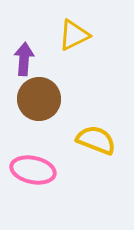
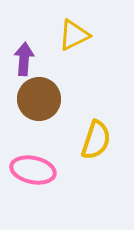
yellow semicircle: rotated 87 degrees clockwise
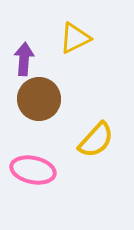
yellow triangle: moved 1 px right, 3 px down
yellow semicircle: rotated 24 degrees clockwise
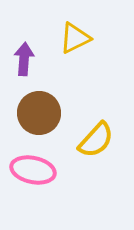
brown circle: moved 14 px down
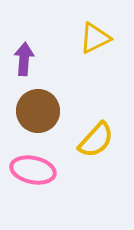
yellow triangle: moved 20 px right
brown circle: moved 1 px left, 2 px up
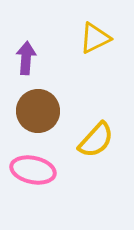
purple arrow: moved 2 px right, 1 px up
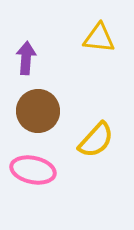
yellow triangle: moved 4 px right; rotated 32 degrees clockwise
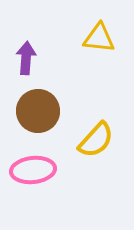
pink ellipse: rotated 18 degrees counterclockwise
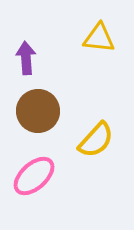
purple arrow: rotated 8 degrees counterclockwise
pink ellipse: moved 1 px right, 6 px down; rotated 36 degrees counterclockwise
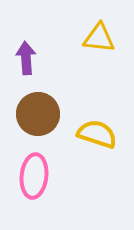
brown circle: moved 3 px down
yellow semicircle: moved 1 px right, 6 px up; rotated 114 degrees counterclockwise
pink ellipse: rotated 42 degrees counterclockwise
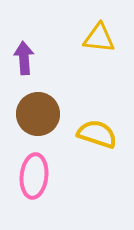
purple arrow: moved 2 px left
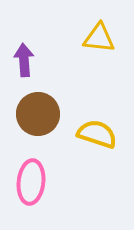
purple arrow: moved 2 px down
pink ellipse: moved 3 px left, 6 px down
